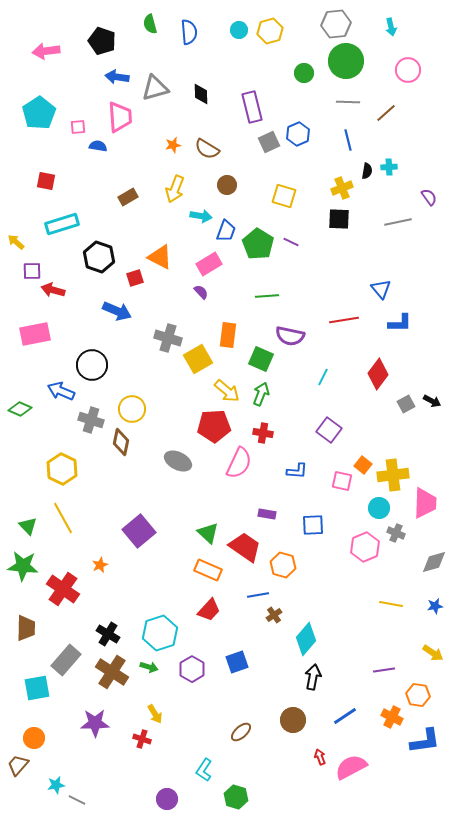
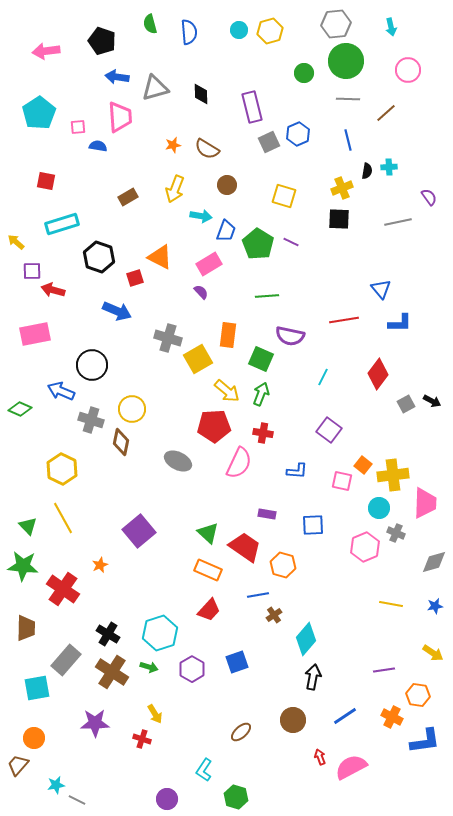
gray line at (348, 102): moved 3 px up
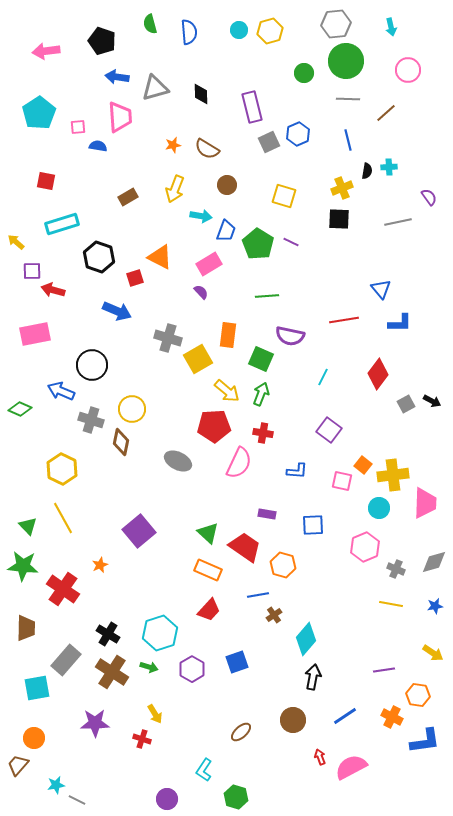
gray cross at (396, 533): moved 36 px down
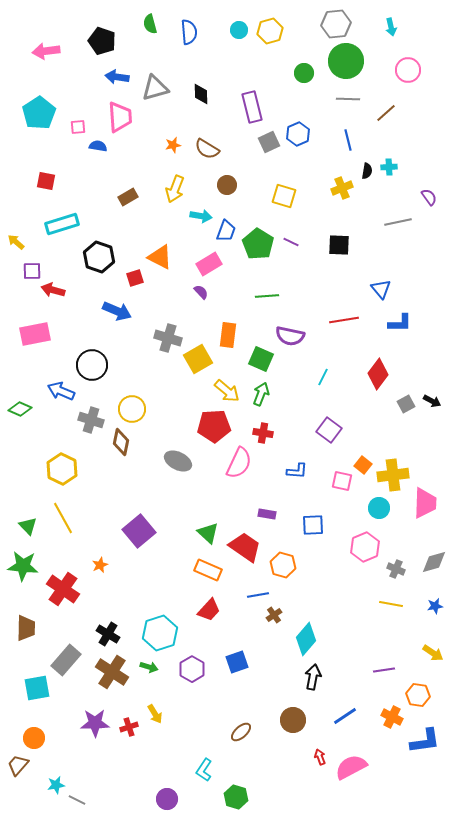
black square at (339, 219): moved 26 px down
red cross at (142, 739): moved 13 px left, 12 px up; rotated 36 degrees counterclockwise
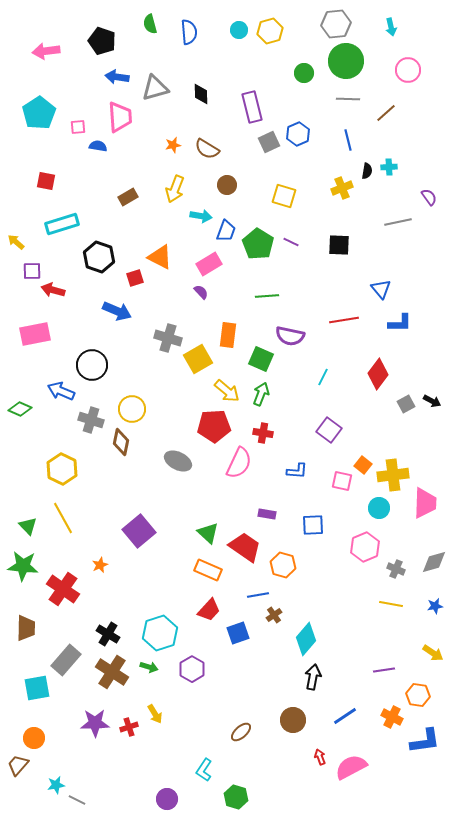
blue square at (237, 662): moved 1 px right, 29 px up
